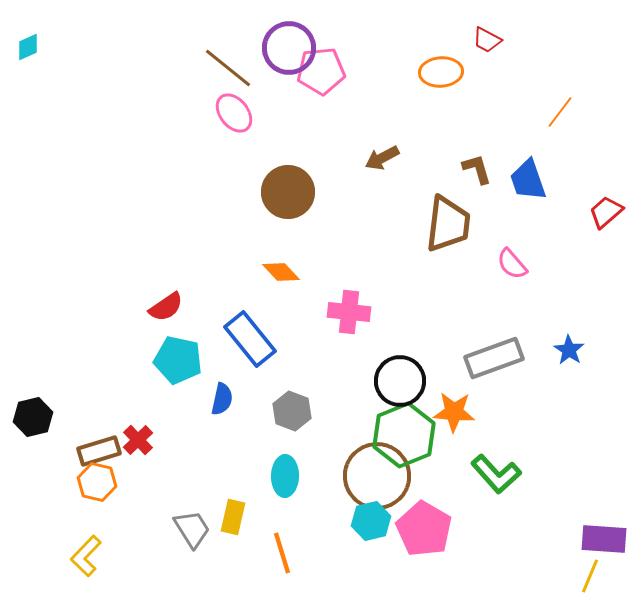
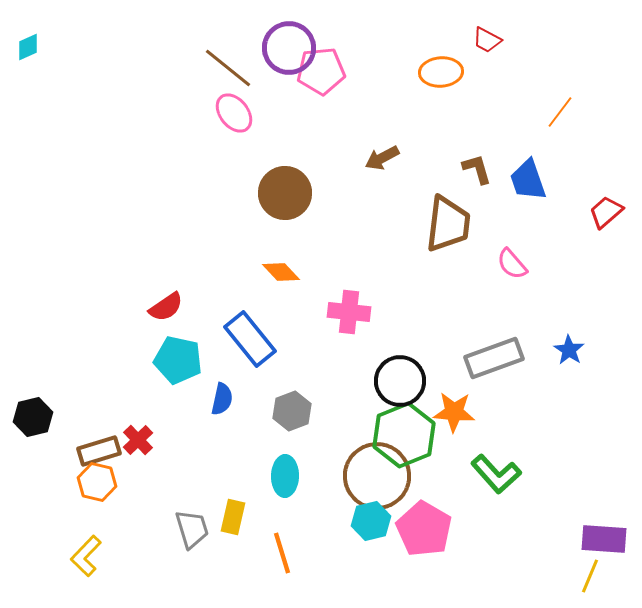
brown circle at (288, 192): moved 3 px left, 1 px down
gray hexagon at (292, 411): rotated 18 degrees clockwise
gray trapezoid at (192, 529): rotated 15 degrees clockwise
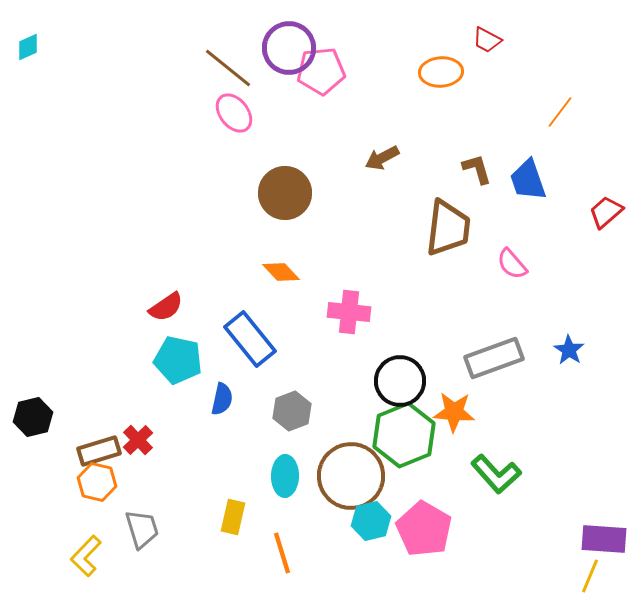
brown trapezoid at (448, 224): moved 4 px down
brown circle at (377, 476): moved 26 px left
gray trapezoid at (192, 529): moved 50 px left
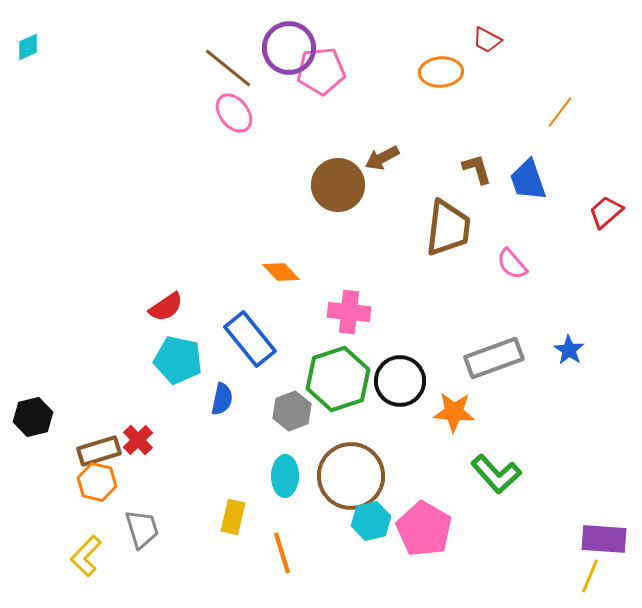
brown circle at (285, 193): moved 53 px right, 8 px up
green hexagon at (404, 435): moved 66 px left, 56 px up; rotated 4 degrees clockwise
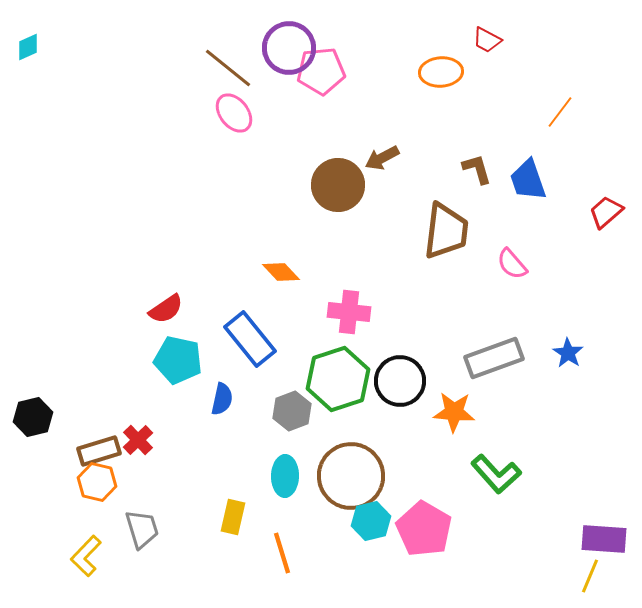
brown trapezoid at (448, 228): moved 2 px left, 3 px down
red semicircle at (166, 307): moved 2 px down
blue star at (569, 350): moved 1 px left, 3 px down
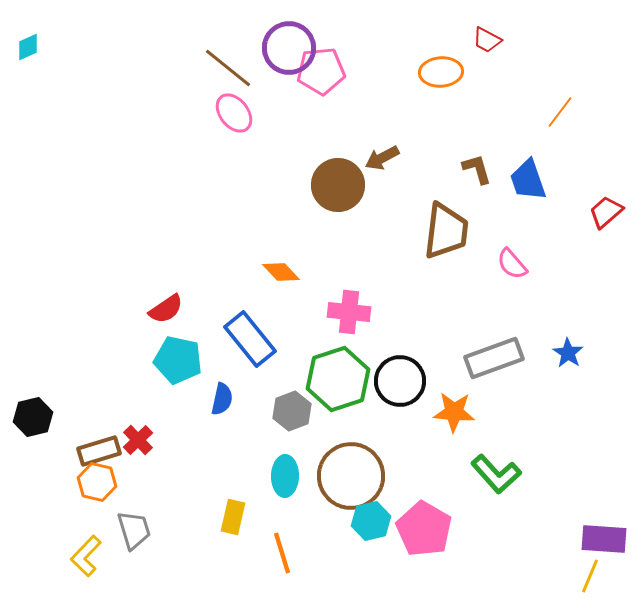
gray trapezoid at (142, 529): moved 8 px left, 1 px down
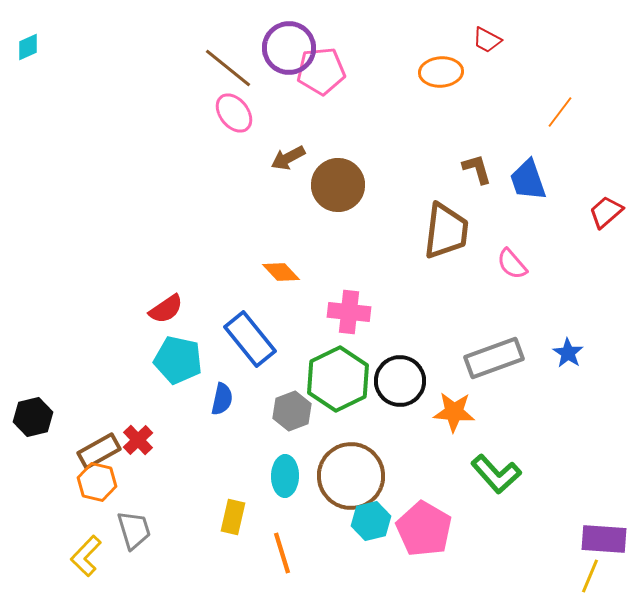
brown arrow at (382, 158): moved 94 px left
green hexagon at (338, 379): rotated 8 degrees counterclockwise
brown rectangle at (99, 451): rotated 12 degrees counterclockwise
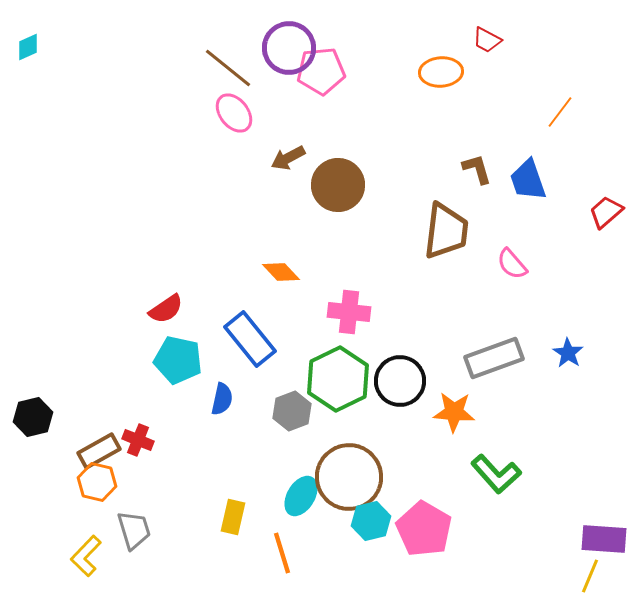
red cross at (138, 440): rotated 24 degrees counterclockwise
cyan ellipse at (285, 476): moved 16 px right, 20 px down; rotated 30 degrees clockwise
brown circle at (351, 476): moved 2 px left, 1 px down
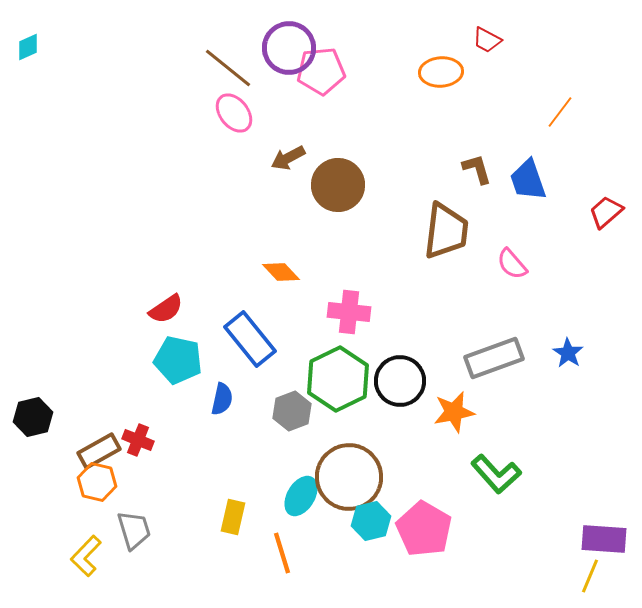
orange star at (454, 412): rotated 15 degrees counterclockwise
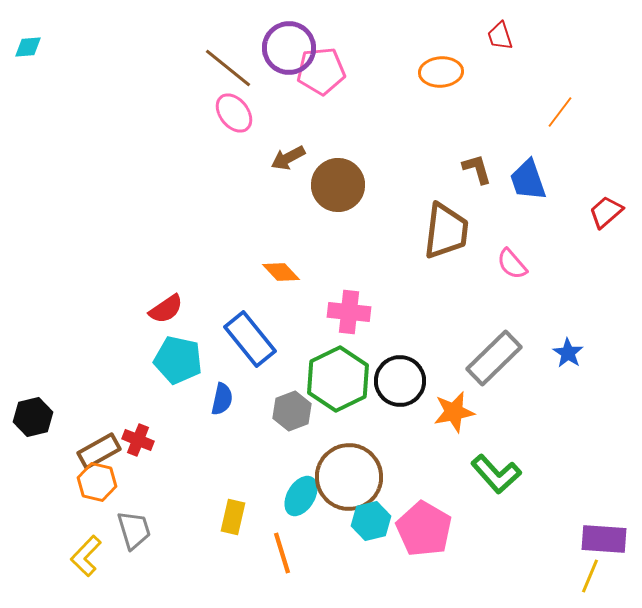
red trapezoid at (487, 40): moved 13 px right, 4 px up; rotated 44 degrees clockwise
cyan diamond at (28, 47): rotated 20 degrees clockwise
gray rectangle at (494, 358): rotated 24 degrees counterclockwise
